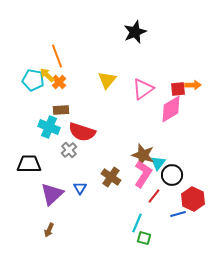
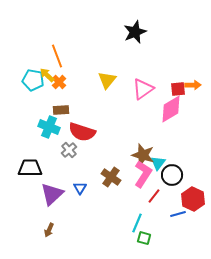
black trapezoid: moved 1 px right, 4 px down
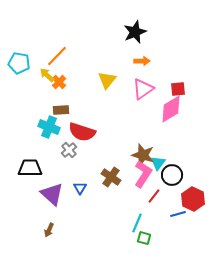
orange line: rotated 65 degrees clockwise
cyan pentagon: moved 14 px left, 17 px up
orange arrow: moved 51 px left, 24 px up
purple triangle: rotated 35 degrees counterclockwise
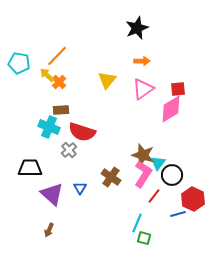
black star: moved 2 px right, 4 px up
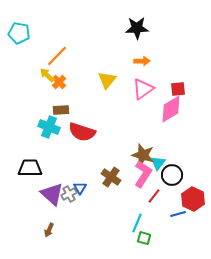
black star: rotated 20 degrees clockwise
cyan pentagon: moved 30 px up
gray cross: moved 44 px down; rotated 14 degrees clockwise
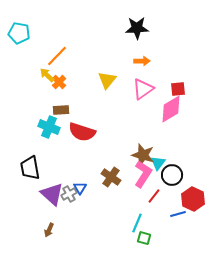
black trapezoid: rotated 100 degrees counterclockwise
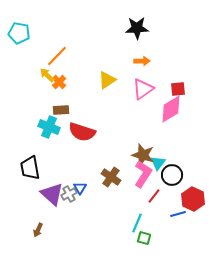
yellow triangle: rotated 18 degrees clockwise
brown arrow: moved 11 px left
